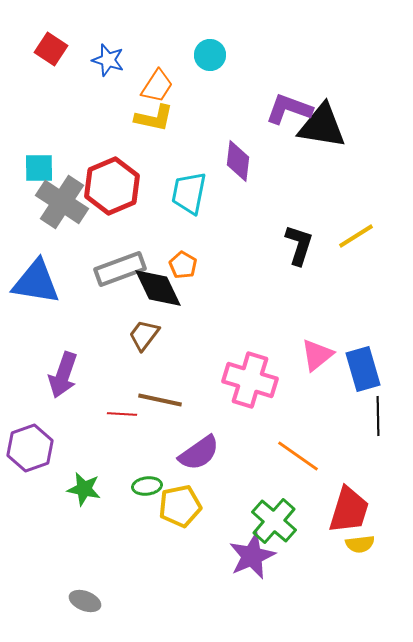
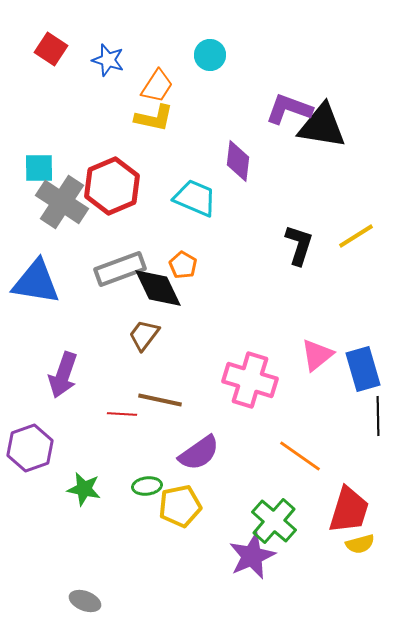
cyan trapezoid: moved 6 px right, 5 px down; rotated 102 degrees clockwise
orange line: moved 2 px right
yellow semicircle: rotated 8 degrees counterclockwise
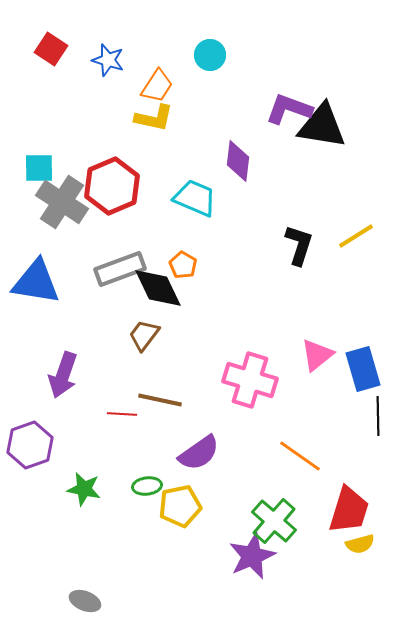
purple hexagon: moved 3 px up
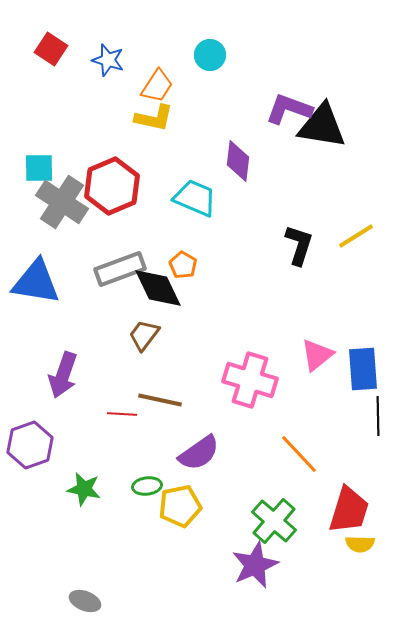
blue rectangle: rotated 12 degrees clockwise
orange line: moved 1 px left, 2 px up; rotated 12 degrees clockwise
yellow semicircle: rotated 16 degrees clockwise
purple star: moved 3 px right, 9 px down
